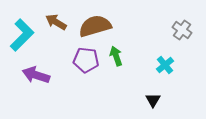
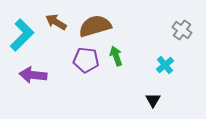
purple arrow: moved 3 px left; rotated 12 degrees counterclockwise
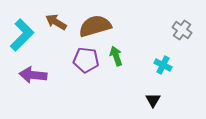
cyan cross: moved 2 px left; rotated 24 degrees counterclockwise
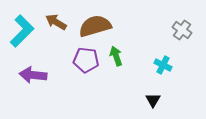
cyan L-shape: moved 4 px up
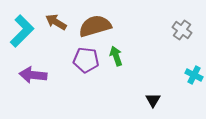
cyan cross: moved 31 px right, 10 px down
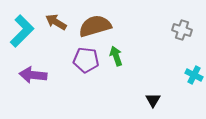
gray cross: rotated 18 degrees counterclockwise
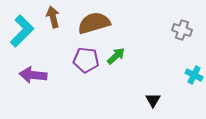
brown arrow: moved 3 px left, 5 px up; rotated 45 degrees clockwise
brown semicircle: moved 1 px left, 3 px up
green arrow: rotated 66 degrees clockwise
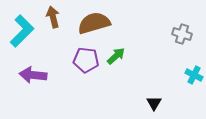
gray cross: moved 4 px down
black triangle: moved 1 px right, 3 px down
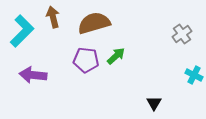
gray cross: rotated 36 degrees clockwise
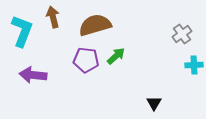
brown semicircle: moved 1 px right, 2 px down
cyan L-shape: rotated 24 degrees counterclockwise
cyan cross: moved 10 px up; rotated 30 degrees counterclockwise
